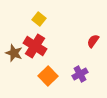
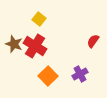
brown star: moved 9 px up
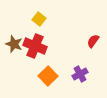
red cross: rotated 10 degrees counterclockwise
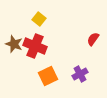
red semicircle: moved 2 px up
orange square: rotated 18 degrees clockwise
